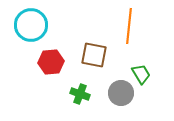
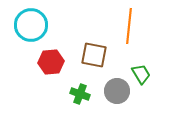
gray circle: moved 4 px left, 2 px up
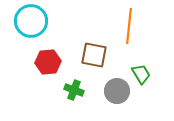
cyan circle: moved 4 px up
red hexagon: moved 3 px left
green cross: moved 6 px left, 4 px up
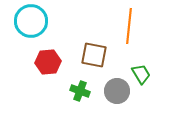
green cross: moved 6 px right, 1 px down
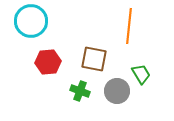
brown square: moved 4 px down
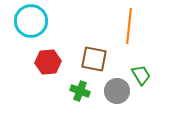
green trapezoid: moved 1 px down
